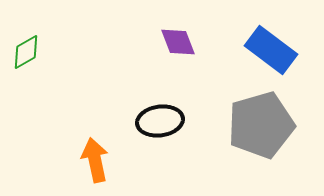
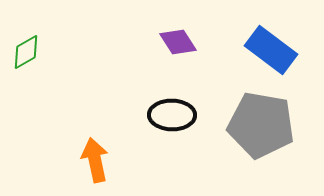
purple diamond: rotated 12 degrees counterclockwise
black ellipse: moved 12 px right, 6 px up; rotated 9 degrees clockwise
gray pentagon: rotated 26 degrees clockwise
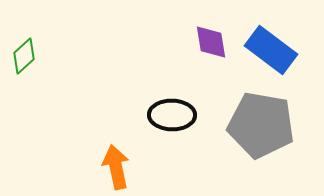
purple diamond: moved 33 px right; rotated 24 degrees clockwise
green diamond: moved 2 px left, 4 px down; rotated 12 degrees counterclockwise
orange arrow: moved 21 px right, 7 px down
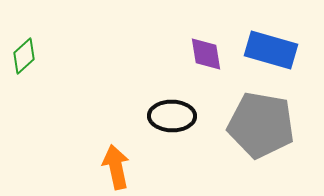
purple diamond: moved 5 px left, 12 px down
blue rectangle: rotated 21 degrees counterclockwise
black ellipse: moved 1 px down
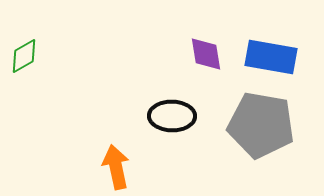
blue rectangle: moved 7 px down; rotated 6 degrees counterclockwise
green diamond: rotated 12 degrees clockwise
